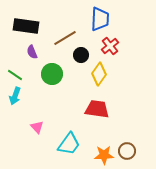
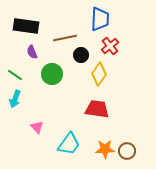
brown line: rotated 20 degrees clockwise
cyan arrow: moved 3 px down
orange star: moved 1 px right, 6 px up
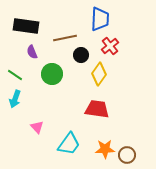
brown circle: moved 4 px down
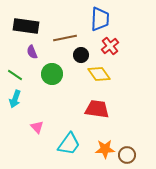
yellow diamond: rotated 70 degrees counterclockwise
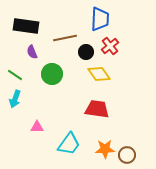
black circle: moved 5 px right, 3 px up
pink triangle: rotated 48 degrees counterclockwise
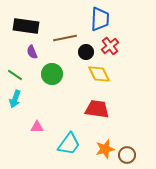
yellow diamond: rotated 10 degrees clockwise
orange star: rotated 12 degrees counterclockwise
